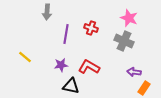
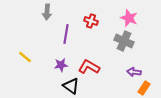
red cross: moved 7 px up
black triangle: rotated 24 degrees clockwise
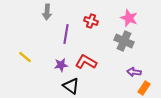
red L-shape: moved 3 px left, 5 px up
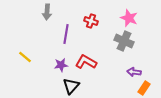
black triangle: rotated 36 degrees clockwise
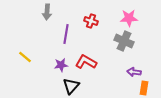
pink star: rotated 24 degrees counterclockwise
orange rectangle: rotated 24 degrees counterclockwise
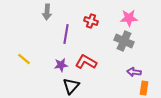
yellow line: moved 1 px left, 2 px down
